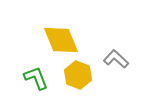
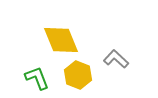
green L-shape: moved 1 px right
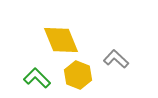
green L-shape: rotated 24 degrees counterclockwise
